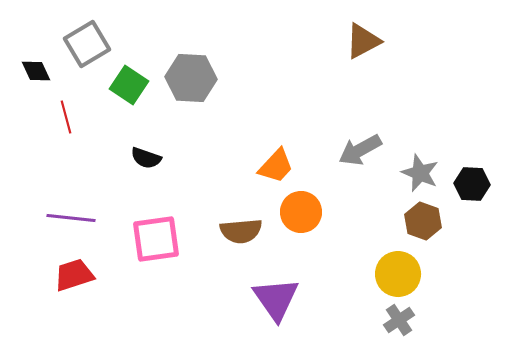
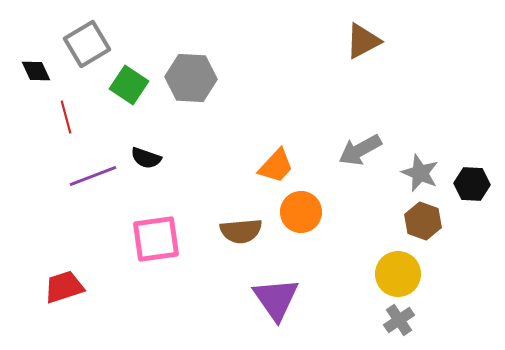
purple line: moved 22 px right, 42 px up; rotated 27 degrees counterclockwise
red trapezoid: moved 10 px left, 12 px down
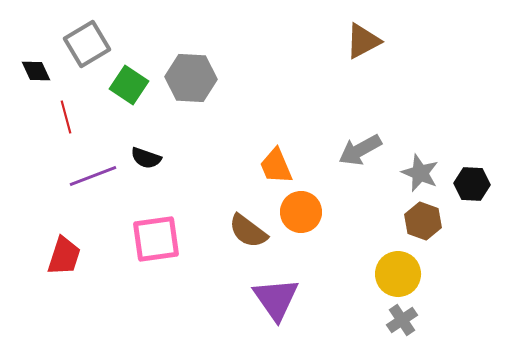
orange trapezoid: rotated 114 degrees clockwise
brown semicircle: moved 7 px right; rotated 42 degrees clockwise
red trapezoid: moved 31 px up; rotated 126 degrees clockwise
gray cross: moved 3 px right
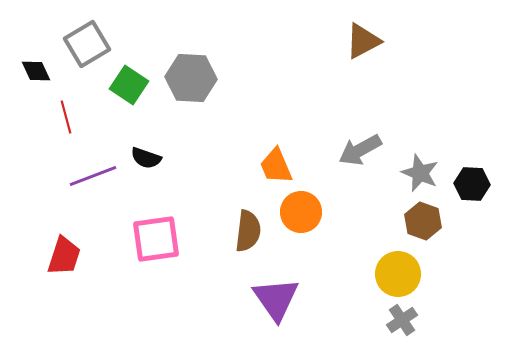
brown semicircle: rotated 120 degrees counterclockwise
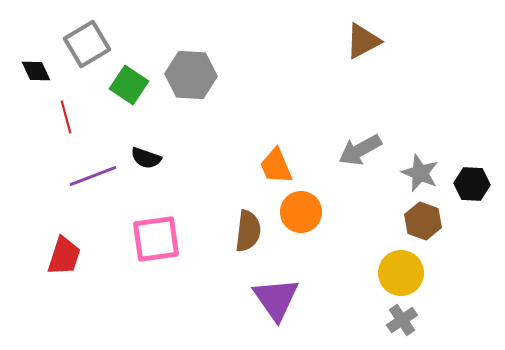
gray hexagon: moved 3 px up
yellow circle: moved 3 px right, 1 px up
